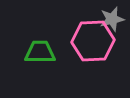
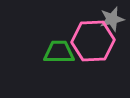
green trapezoid: moved 19 px right
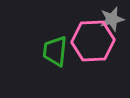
green trapezoid: moved 4 px left, 1 px up; rotated 84 degrees counterclockwise
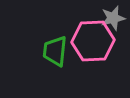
gray star: moved 1 px right, 1 px up
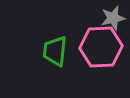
pink hexagon: moved 8 px right, 6 px down
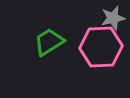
green trapezoid: moved 6 px left, 9 px up; rotated 52 degrees clockwise
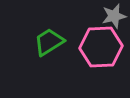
gray star: moved 1 px right, 2 px up
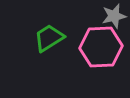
green trapezoid: moved 4 px up
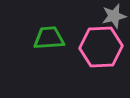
green trapezoid: rotated 28 degrees clockwise
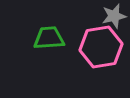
pink hexagon: rotated 6 degrees counterclockwise
